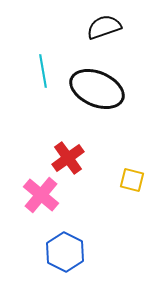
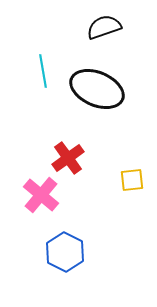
yellow square: rotated 20 degrees counterclockwise
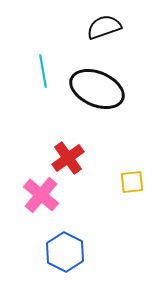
yellow square: moved 2 px down
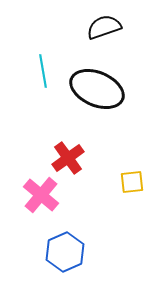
blue hexagon: rotated 9 degrees clockwise
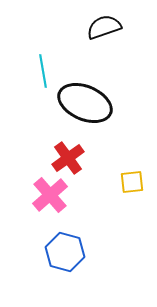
black ellipse: moved 12 px left, 14 px down
pink cross: moved 9 px right; rotated 9 degrees clockwise
blue hexagon: rotated 21 degrees counterclockwise
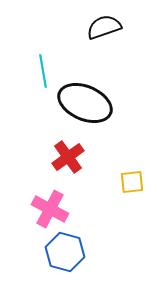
red cross: moved 1 px up
pink cross: moved 14 px down; rotated 21 degrees counterclockwise
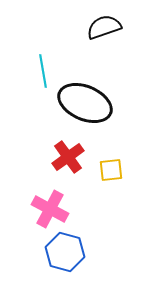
yellow square: moved 21 px left, 12 px up
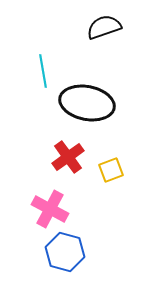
black ellipse: moved 2 px right; rotated 12 degrees counterclockwise
yellow square: rotated 15 degrees counterclockwise
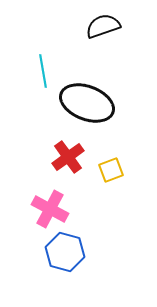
black semicircle: moved 1 px left, 1 px up
black ellipse: rotated 10 degrees clockwise
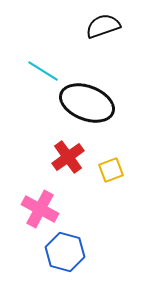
cyan line: rotated 48 degrees counterclockwise
pink cross: moved 10 px left
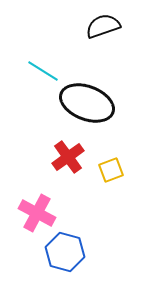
pink cross: moved 3 px left, 4 px down
